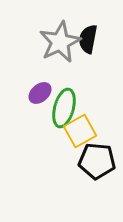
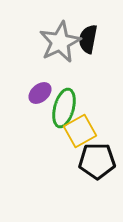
black pentagon: rotated 6 degrees counterclockwise
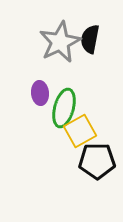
black semicircle: moved 2 px right
purple ellipse: rotated 55 degrees counterclockwise
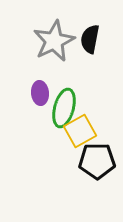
gray star: moved 6 px left, 1 px up
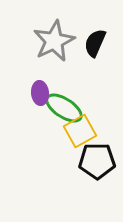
black semicircle: moved 5 px right, 4 px down; rotated 12 degrees clockwise
green ellipse: rotated 72 degrees counterclockwise
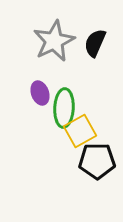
purple ellipse: rotated 15 degrees counterclockwise
green ellipse: rotated 60 degrees clockwise
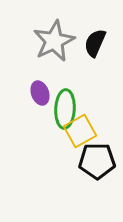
green ellipse: moved 1 px right, 1 px down
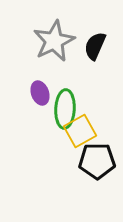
black semicircle: moved 3 px down
